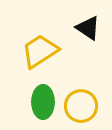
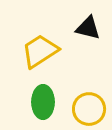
black triangle: rotated 20 degrees counterclockwise
yellow circle: moved 8 px right, 3 px down
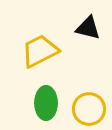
yellow trapezoid: rotated 6 degrees clockwise
green ellipse: moved 3 px right, 1 px down
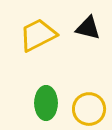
yellow trapezoid: moved 2 px left, 16 px up
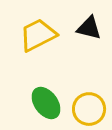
black triangle: moved 1 px right
green ellipse: rotated 36 degrees counterclockwise
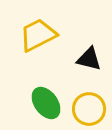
black triangle: moved 31 px down
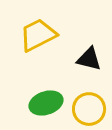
green ellipse: rotated 72 degrees counterclockwise
